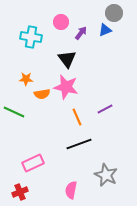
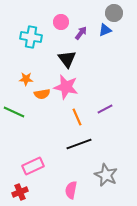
pink rectangle: moved 3 px down
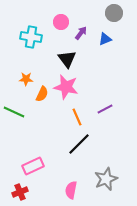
blue triangle: moved 9 px down
orange semicircle: rotated 56 degrees counterclockwise
black line: rotated 25 degrees counterclockwise
gray star: moved 4 px down; rotated 25 degrees clockwise
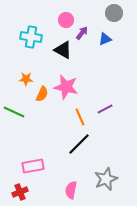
pink circle: moved 5 px right, 2 px up
purple arrow: moved 1 px right
black triangle: moved 4 px left, 9 px up; rotated 24 degrees counterclockwise
orange line: moved 3 px right
pink rectangle: rotated 15 degrees clockwise
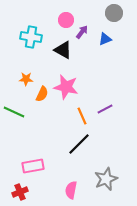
purple arrow: moved 1 px up
orange line: moved 2 px right, 1 px up
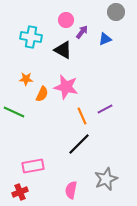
gray circle: moved 2 px right, 1 px up
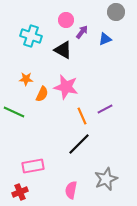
cyan cross: moved 1 px up; rotated 10 degrees clockwise
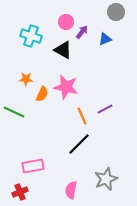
pink circle: moved 2 px down
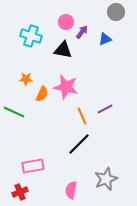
black triangle: rotated 18 degrees counterclockwise
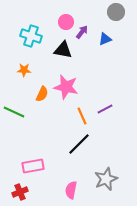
orange star: moved 2 px left, 9 px up
